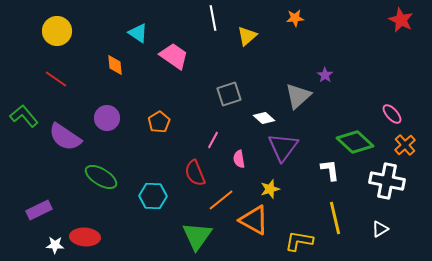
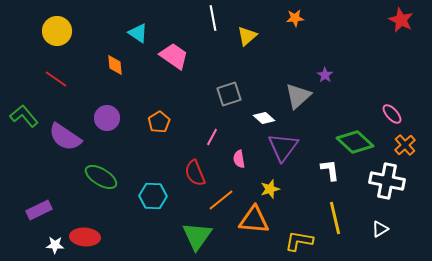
pink line: moved 1 px left, 3 px up
orange triangle: rotated 24 degrees counterclockwise
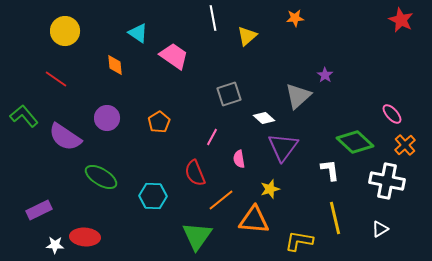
yellow circle: moved 8 px right
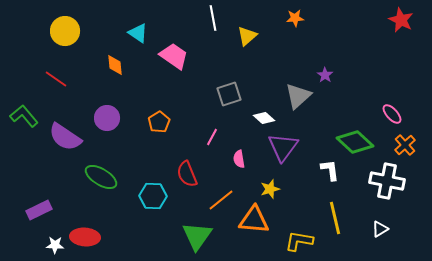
red semicircle: moved 8 px left, 1 px down
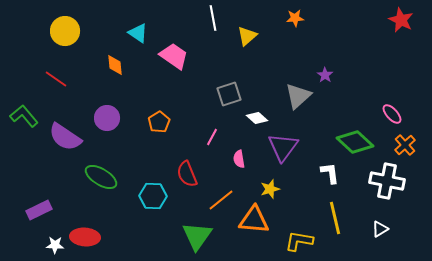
white diamond: moved 7 px left
white L-shape: moved 3 px down
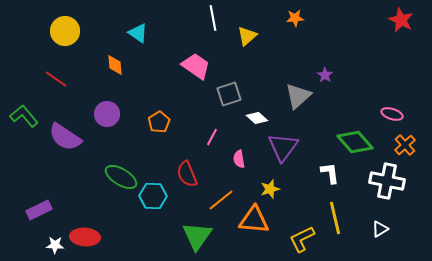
pink trapezoid: moved 22 px right, 10 px down
pink ellipse: rotated 30 degrees counterclockwise
purple circle: moved 4 px up
green diamond: rotated 6 degrees clockwise
green ellipse: moved 20 px right
yellow L-shape: moved 3 px right, 2 px up; rotated 36 degrees counterclockwise
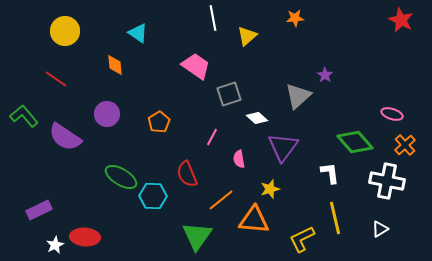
white star: rotated 30 degrees counterclockwise
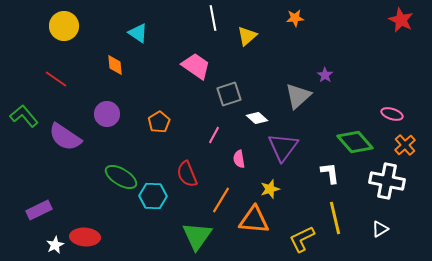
yellow circle: moved 1 px left, 5 px up
pink line: moved 2 px right, 2 px up
orange line: rotated 20 degrees counterclockwise
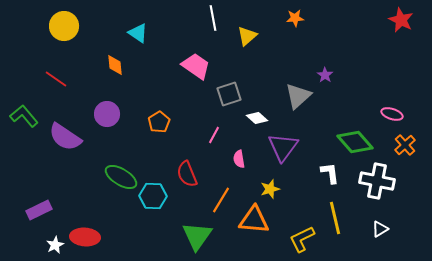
white cross: moved 10 px left
